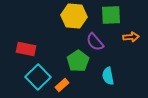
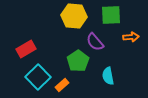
red rectangle: rotated 42 degrees counterclockwise
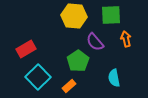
orange arrow: moved 5 px left, 2 px down; rotated 98 degrees counterclockwise
cyan semicircle: moved 6 px right, 2 px down
orange rectangle: moved 7 px right, 1 px down
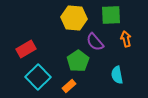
yellow hexagon: moved 2 px down
cyan semicircle: moved 3 px right, 3 px up
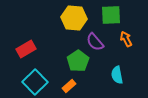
orange arrow: rotated 14 degrees counterclockwise
cyan square: moved 3 px left, 5 px down
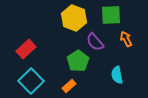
yellow hexagon: rotated 15 degrees clockwise
red rectangle: rotated 12 degrees counterclockwise
cyan square: moved 4 px left, 1 px up
